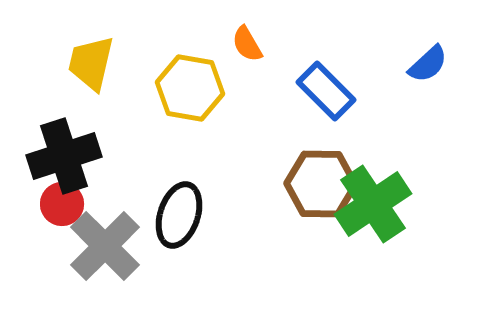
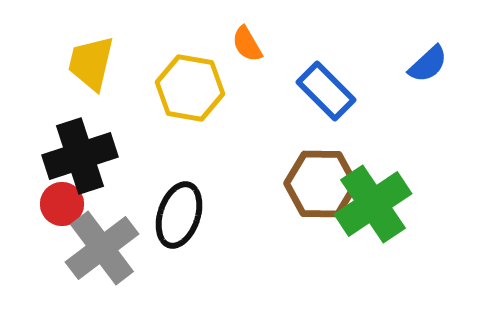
black cross: moved 16 px right
gray cross: moved 3 px left, 2 px down; rotated 8 degrees clockwise
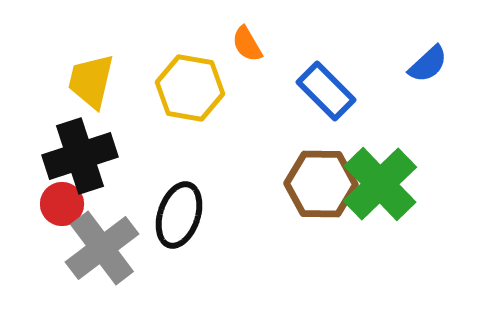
yellow trapezoid: moved 18 px down
green cross: moved 7 px right, 20 px up; rotated 10 degrees counterclockwise
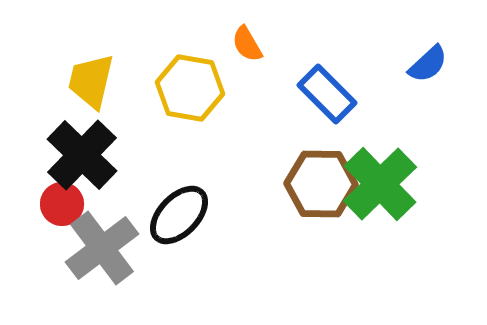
blue rectangle: moved 1 px right, 3 px down
black cross: moved 2 px right, 1 px up; rotated 28 degrees counterclockwise
black ellipse: rotated 26 degrees clockwise
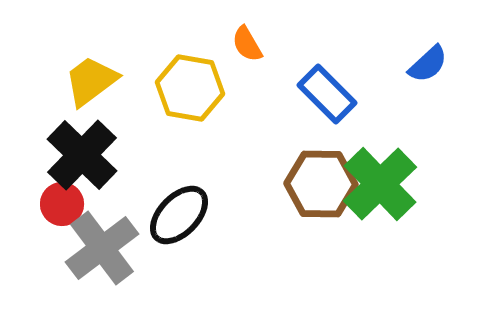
yellow trapezoid: rotated 40 degrees clockwise
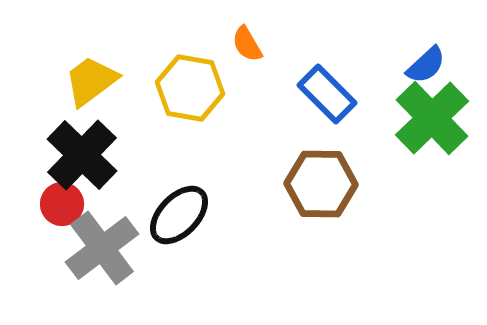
blue semicircle: moved 2 px left, 1 px down
green cross: moved 52 px right, 66 px up
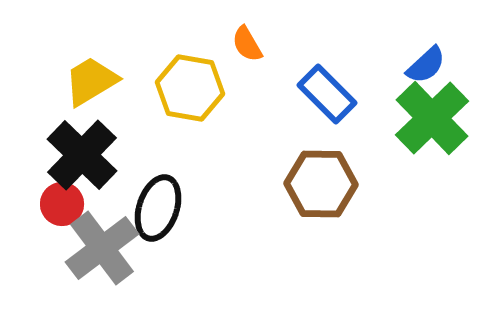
yellow trapezoid: rotated 6 degrees clockwise
black ellipse: moved 21 px left, 7 px up; rotated 26 degrees counterclockwise
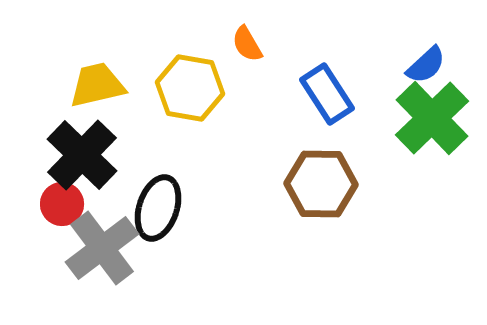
yellow trapezoid: moved 6 px right, 4 px down; rotated 18 degrees clockwise
blue rectangle: rotated 12 degrees clockwise
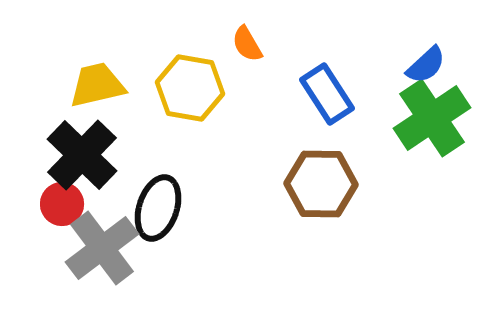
green cross: rotated 10 degrees clockwise
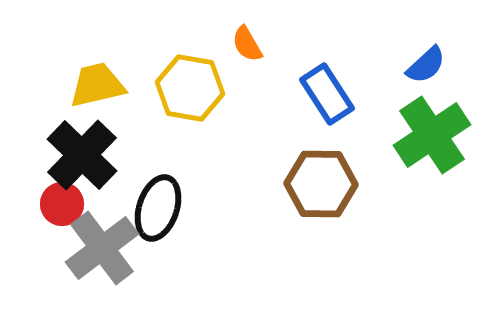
green cross: moved 17 px down
